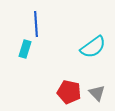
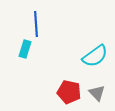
cyan semicircle: moved 2 px right, 9 px down
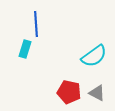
cyan semicircle: moved 1 px left
gray triangle: rotated 18 degrees counterclockwise
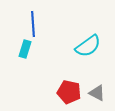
blue line: moved 3 px left
cyan semicircle: moved 6 px left, 10 px up
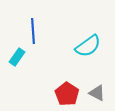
blue line: moved 7 px down
cyan rectangle: moved 8 px left, 8 px down; rotated 18 degrees clockwise
red pentagon: moved 2 px left, 2 px down; rotated 20 degrees clockwise
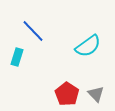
blue line: rotated 40 degrees counterclockwise
cyan rectangle: rotated 18 degrees counterclockwise
gray triangle: moved 1 px left, 1 px down; rotated 18 degrees clockwise
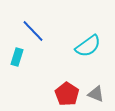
gray triangle: rotated 24 degrees counterclockwise
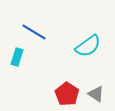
blue line: moved 1 px right, 1 px down; rotated 15 degrees counterclockwise
gray triangle: rotated 12 degrees clockwise
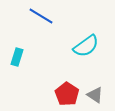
blue line: moved 7 px right, 16 px up
cyan semicircle: moved 2 px left
gray triangle: moved 1 px left, 1 px down
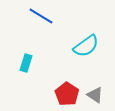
cyan rectangle: moved 9 px right, 6 px down
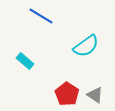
cyan rectangle: moved 1 px left, 2 px up; rotated 66 degrees counterclockwise
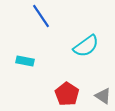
blue line: rotated 25 degrees clockwise
cyan rectangle: rotated 30 degrees counterclockwise
gray triangle: moved 8 px right, 1 px down
